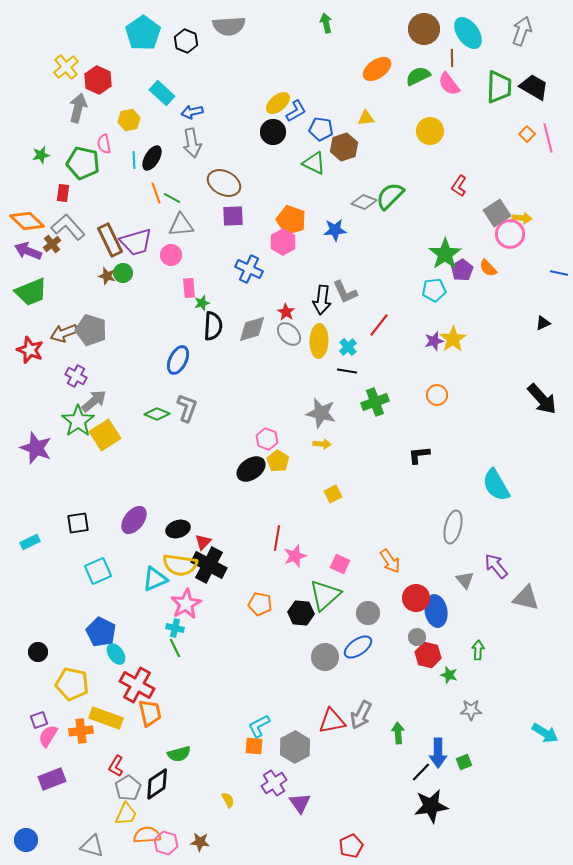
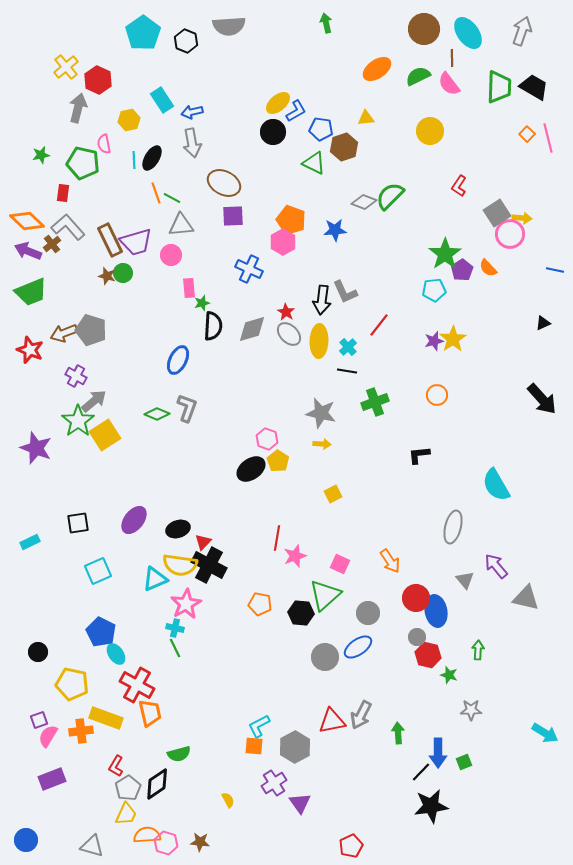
cyan rectangle at (162, 93): moved 7 px down; rotated 15 degrees clockwise
blue line at (559, 273): moved 4 px left, 3 px up
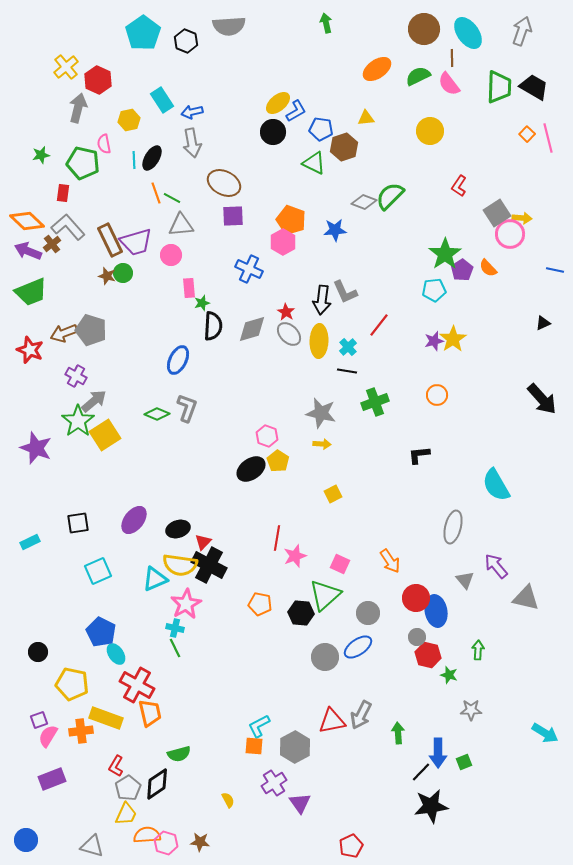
pink hexagon at (267, 439): moved 3 px up
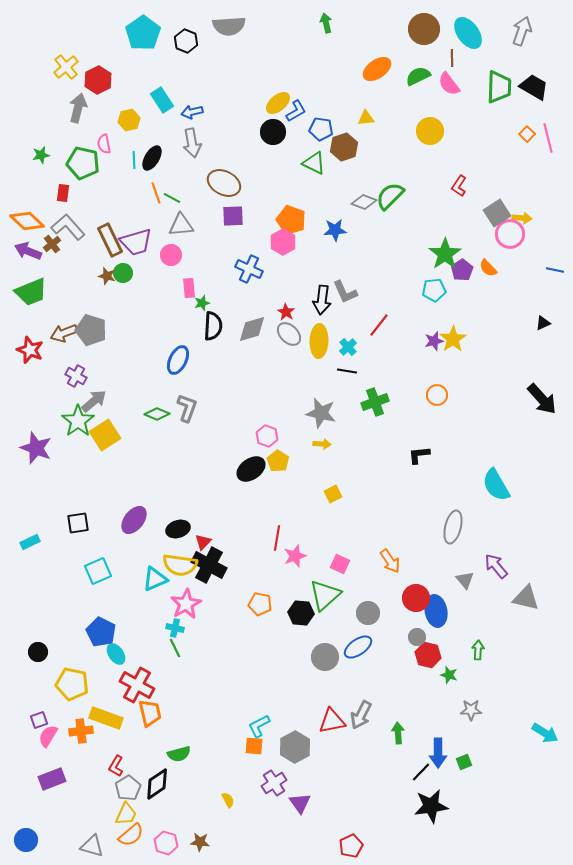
red hexagon at (98, 80): rotated 8 degrees clockwise
orange semicircle at (147, 835): moved 16 px left; rotated 144 degrees clockwise
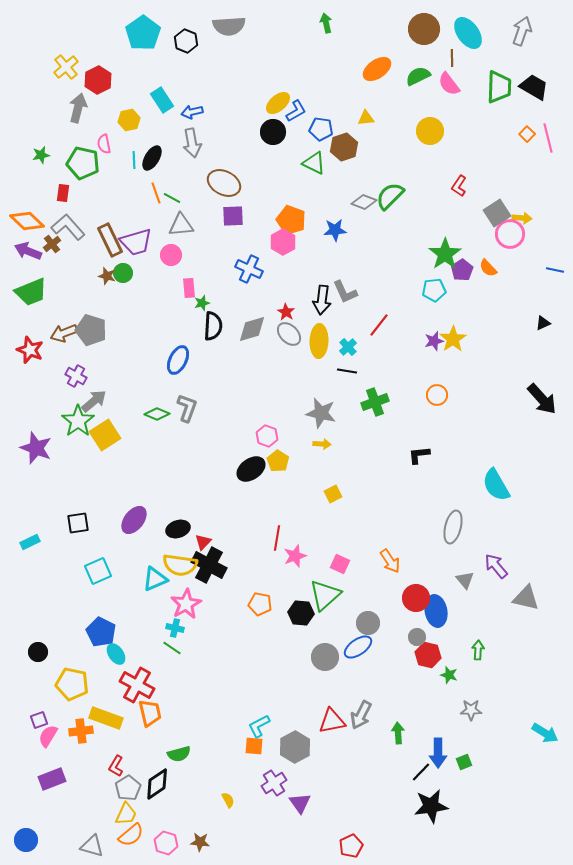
gray circle at (368, 613): moved 10 px down
green line at (175, 648): moved 3 px left; rotated 30 degrees counterclockwise
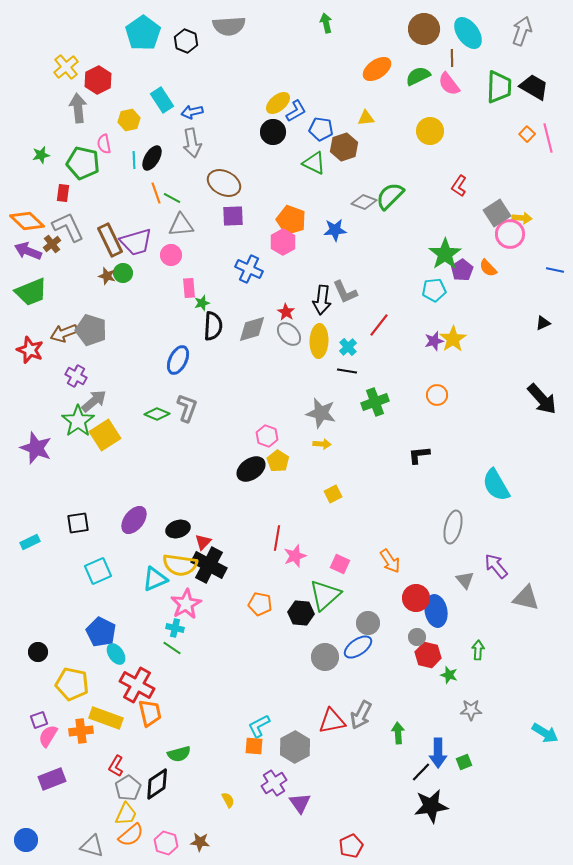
gray arrow at (78, 108): rotated 20 degrees counterclockwise
gray L-shape at (68, 227): rotated 16 degrees clockwise
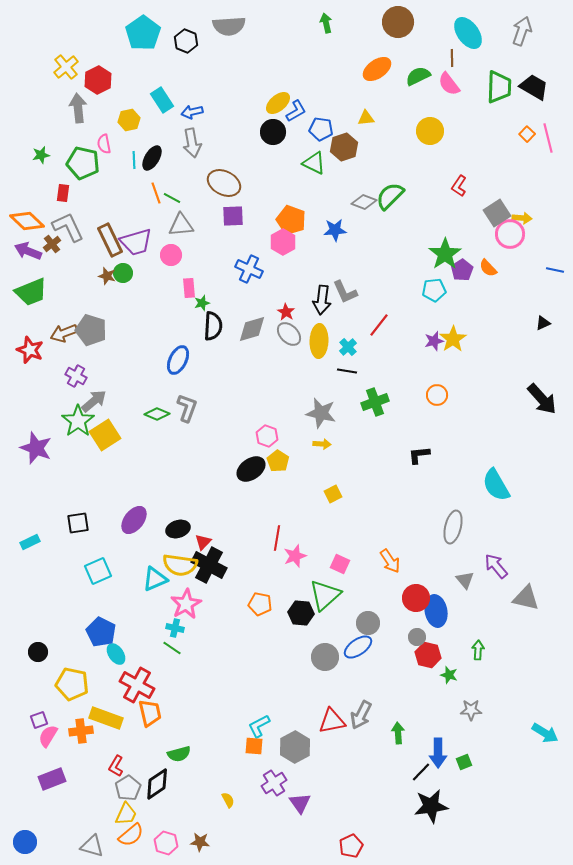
brown circle at (424, 29): moved 26 px left, 7 px up
blue circle at (26, 840): moved 1 px left, 2 px down
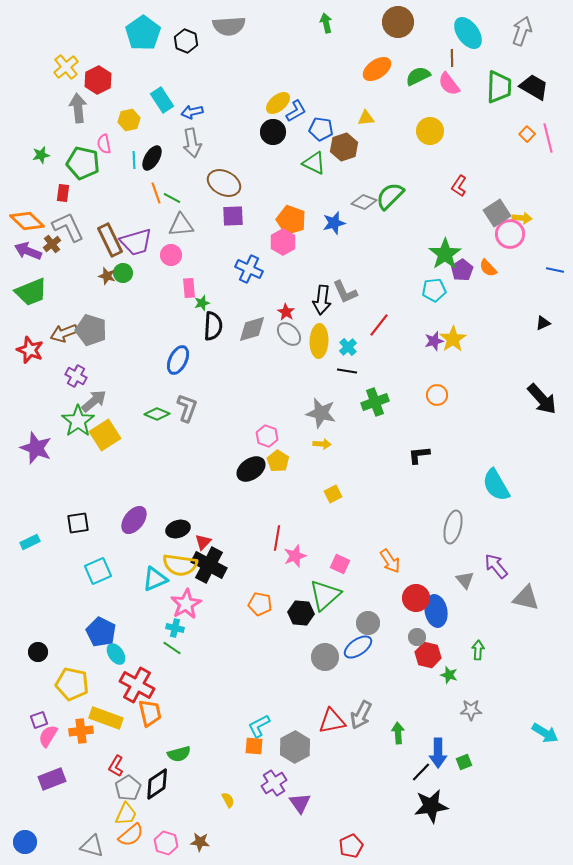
blue star at (335, 230): moved 1 px left, 7 px up; rotated 10 degrees counterclockwise
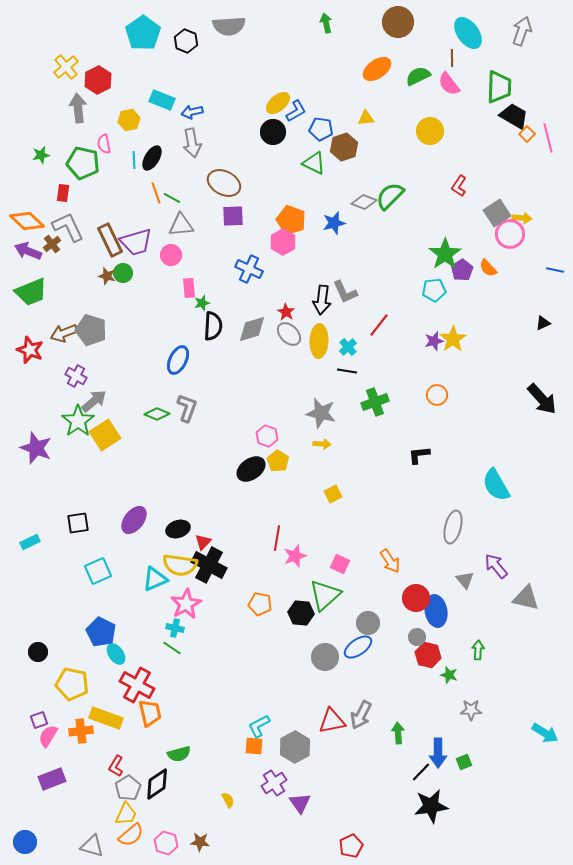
black trapezoid at (534, 87): moved 20 px left, 29 px down
cyan rectangle at (162, 100): rotated 35 degrees counterclockwise
